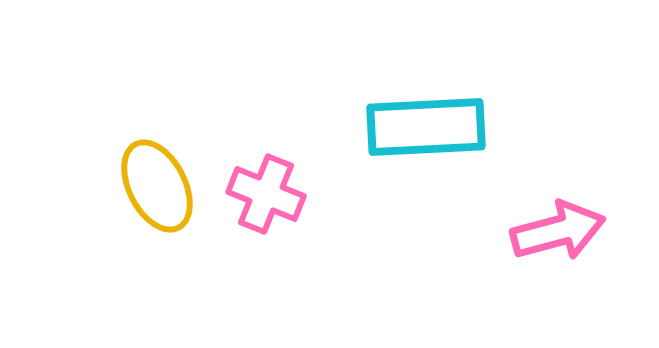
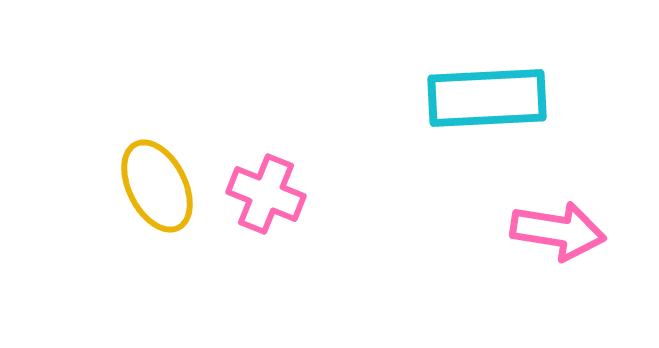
cyan rectangle: moved 61 px right, 29 px up
pink arrow: rotated 24 degrees clockwise
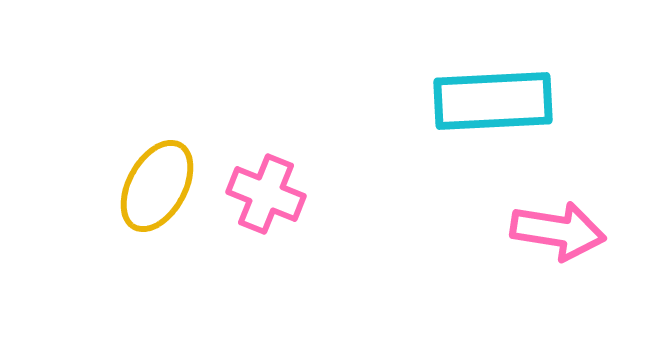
cyan rectangle: moved 6 px right, 3 px down
yellow ellipse: rotated 56 degrees clockwise
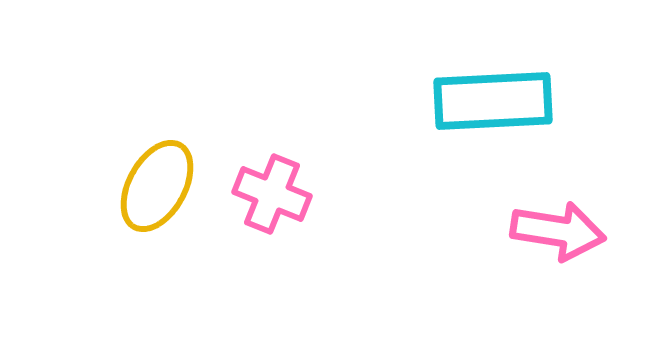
pink cross: moved 6 px right
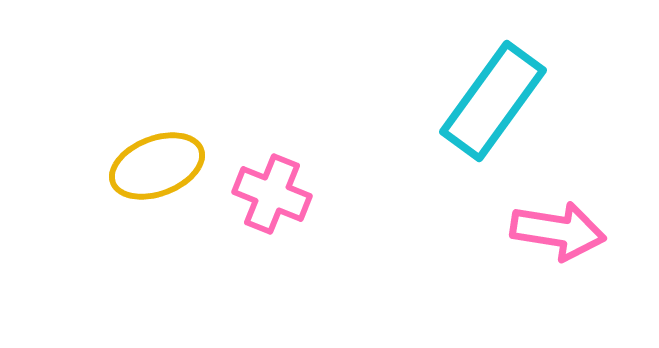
cyan rectangle: rotated 51 degrees counterclockwise
yellow ellipse: moved 20 px up; rotated 40 degrees clockwise
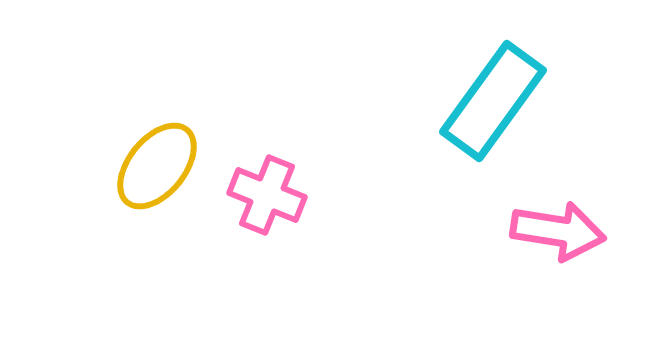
yellow ellipse: rotated 30 degrees counterclockwise
pink cross: moved 5 px left, 1 px down
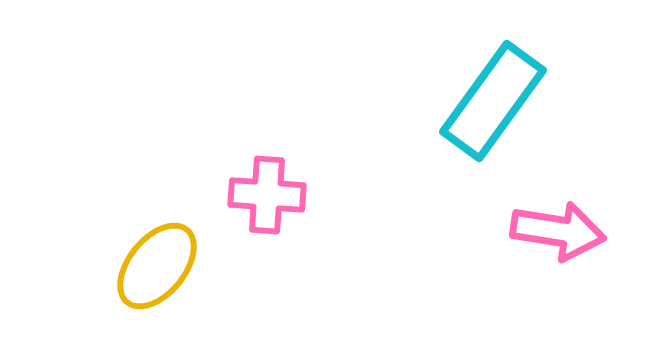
yellow ellipse: moved 100 px down
pink cross: rotated 18 degrees counterclockwise
